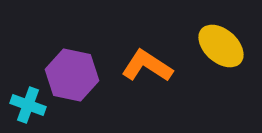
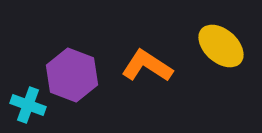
purple hexagon: rotated 9 degrees clockwise
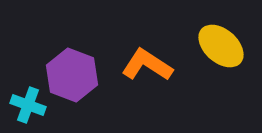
orange L-shape: moved 1 px up
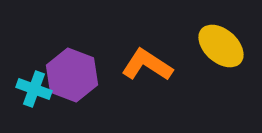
cyan cross: moved 6 px right, 16 px up
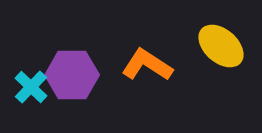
purple hexagon: rotated 21 degrees counterclockwise
cyan cross: moved 3 px left, 2 px up; rotated 24 degrees clockwise
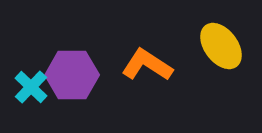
yellow ellipse: rotated 12 degrees clockwise
